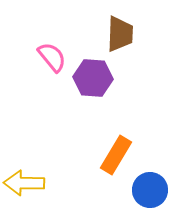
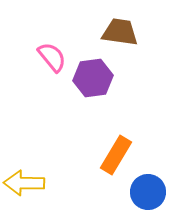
brown trapezoid: moved 2 px up; rotated 84 degrees counterclockwise
purple hexagon: rotated 12 degrees counterclockwise
blue circle: moved 2 px left, 2 px down
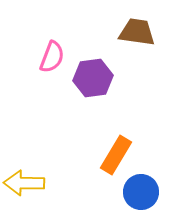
brown trapezoid: moved 17 px right
pink semicircle: rotated 60 degrees clockwise
blue circle: moved 7 px left
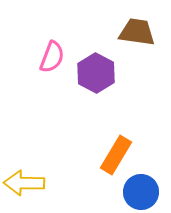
purple hexagon: moved 3 px right, 5 px up; rotated 24 degrees counterclockwise
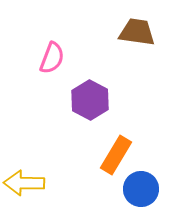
pink semicircle: moved 1 px down
purple hexagon: moved 6 px left, 27 px down
blue circle: moved 3 px up
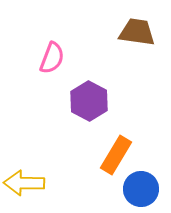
purple hexagon: moved 1 px left, 1 px down
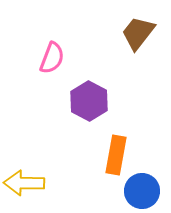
brown trapezoid: moved 1 px right, 1 px down; rotated 60 degrees counterclockwise
orange rectangle: rotated 21 degrees counterclockwise
blue circle: moved 1 px right, 2 px down
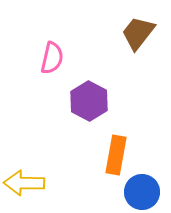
pink semicircle: rotated 8 degrees counterclockwise
blue circle: moved 1 px down
